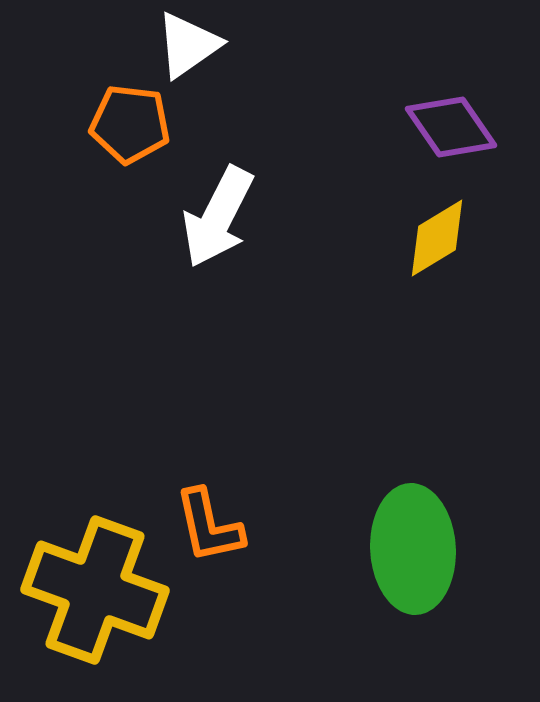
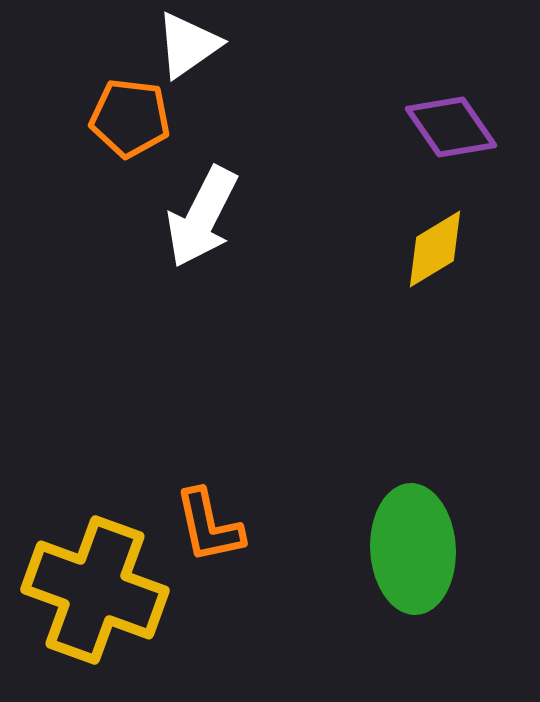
orange pentagon: moved 6 px up
white arrow: moved 16 px left
yellow diamond: moved 2 px left, 11 px down
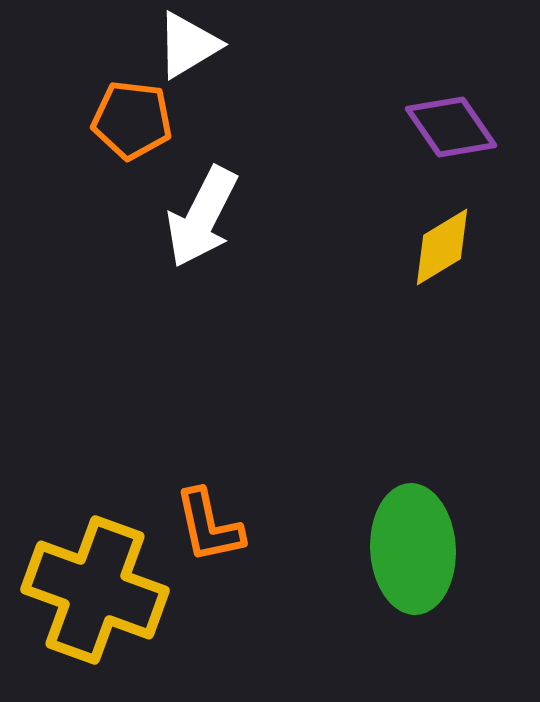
white triangle: rotated 4 degrees clockwise
orange pentagon: moved 2 px right, 2 px down
yellow diamond: moved 7 px right, 2 px up
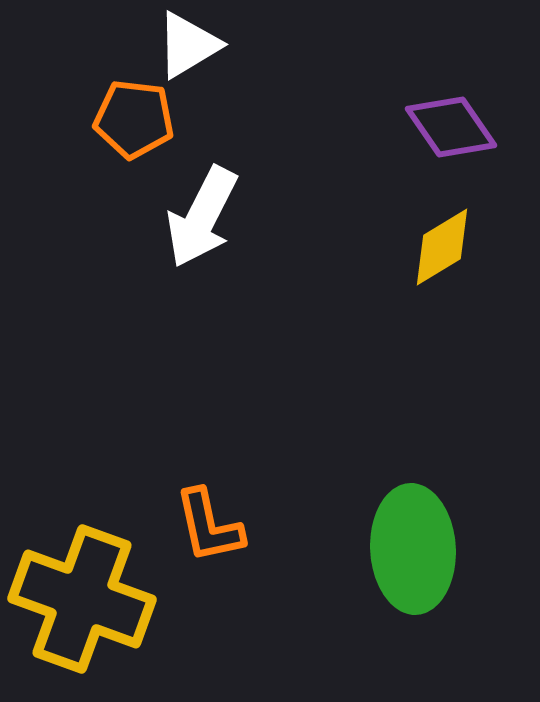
orange pentagon: moved 2 px right, 1 px up
yellow cross: moved 13 px left, 9 px down
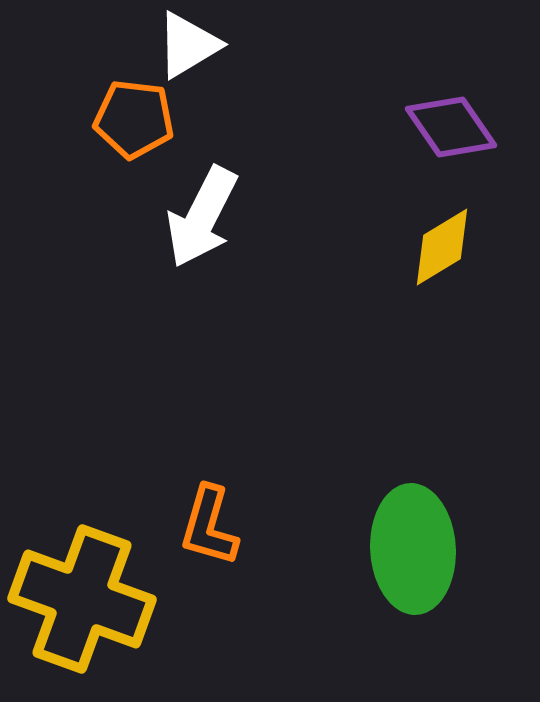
orange L-shape: rotated 28 degrees clockwise
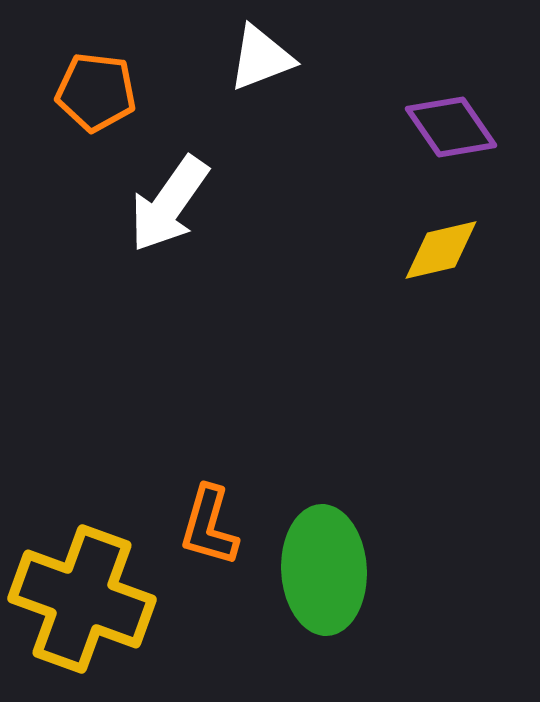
white triangle: moved 73 px right, 13 px down; rotated 10 degrees clockwise
orange pentagon: moved 38 px left, 27 px up
white arrow: moved 33 px left, 13 px up; rotated 8 degrees clockwise
yellow diamond: moved 1 px left, 3 px down; rotated 18 degrees clockwise
green ellipse: moved 89 px left, 21 px down
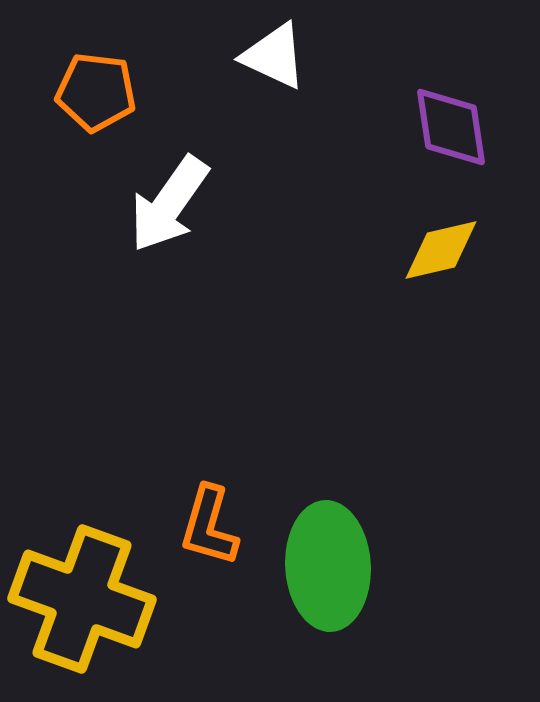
white triangle: moved 13 px right, 2 px up; rotated 46 degrees clockwise
purple diamond: rotated 26 degrees clockwise
green ellipse: moved 4 px right, 4 px up
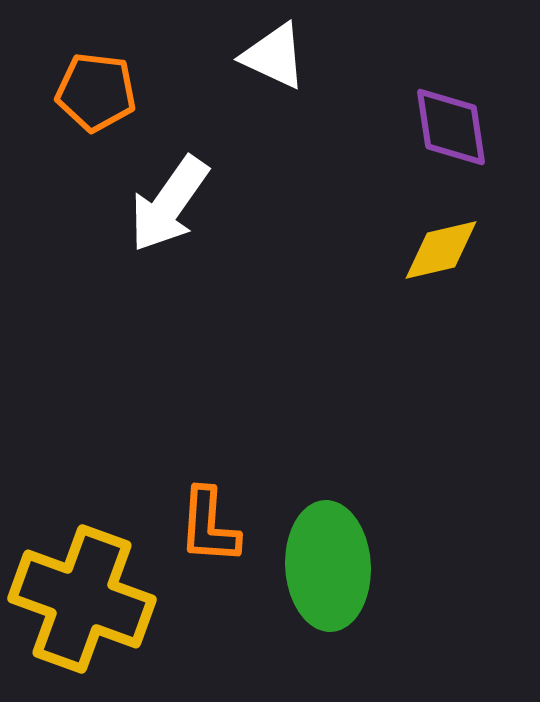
orange L-shape: rotated 12 degrees counterclockwise
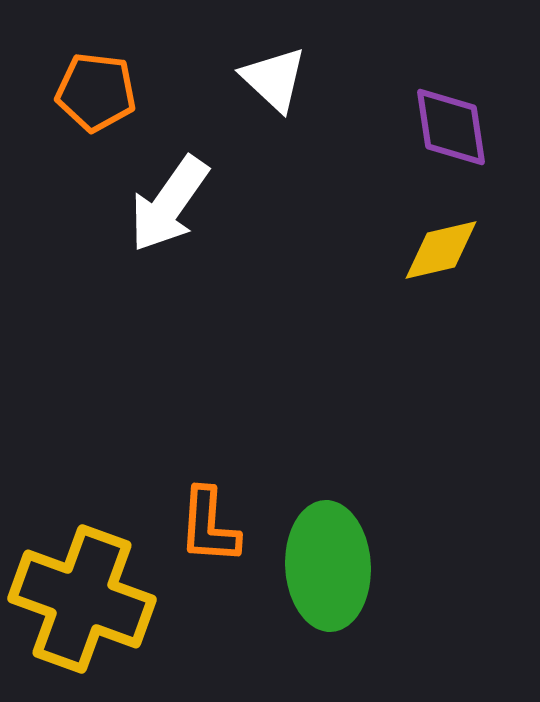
white triangle: moved 23 px down; rotated 18 degrees clockwise
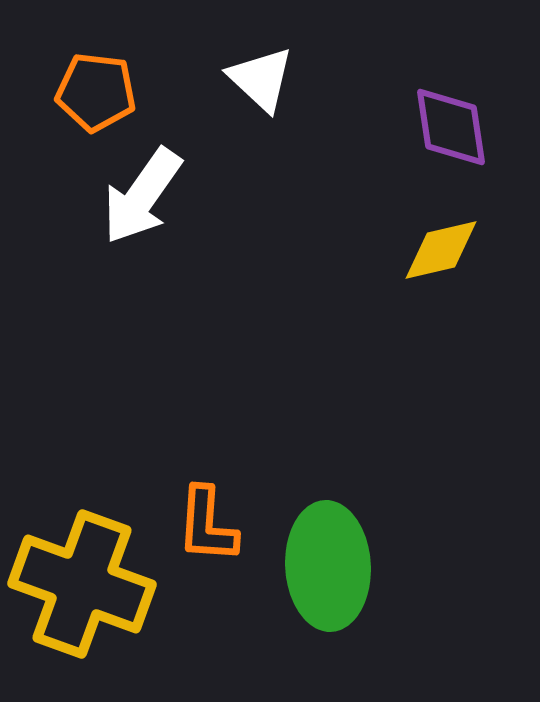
white triangle: moved 13 px left
white arrow: moved 27 px left, 8 px up
orange L-shape: moved 2 px left, 1 px up
yellow cross: moved 15 px up
